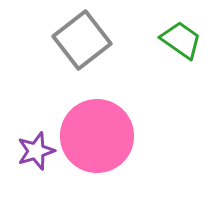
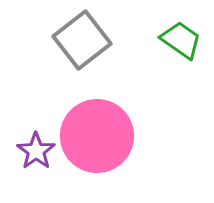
purple star: rotated 18 degrees counterclockwise
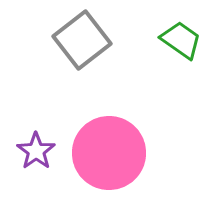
pink circle: moved 12 px right, 17 px down
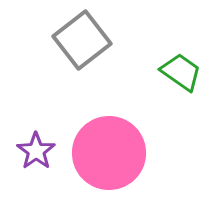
green trapezoid: moved 32 px down
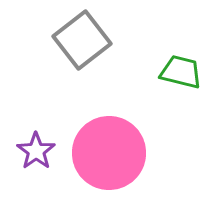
green trapezoid: rotated 21 degrees counterclockwise
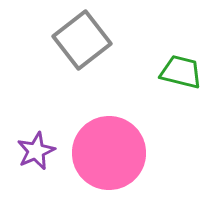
purple star: rotated 12 degrees clockwise
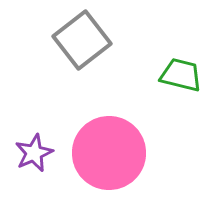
green trapezoid: moved 3 px down
purple star: moved 2 px left, 2 px down
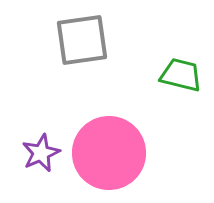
gray square: rotated 30 degrees clockwise
purple star: moved 7 px right
